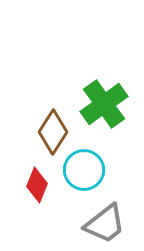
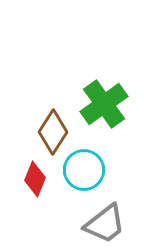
red diamond: moved 2 px left, 6 px up
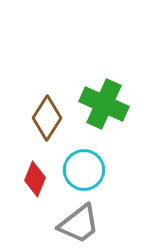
green cross: rotated 30 degrees counterclockwise
brown diamond: moved 6 px left, 14 px up
gray trapezoid: moved 26 px left
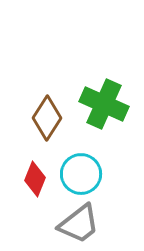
cyan circle: moved 3 px left, 4 px down
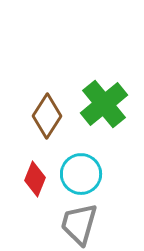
green cross: rotated 27 degrees clockwise
brown diamond: moved 2 px up
gray trapezoid: rotated 144 degrees clockwise
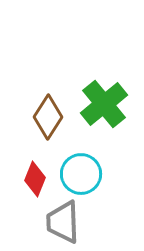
brown diamond: moved 1 px right, 1 px down
gray trapezoid: moved 16 px left, 2 px up; rotated 18 degrees counterclockwise
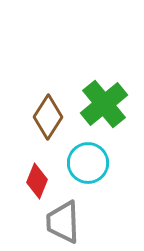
cyan circle: moved 7 px right, 11 px up
red diamond: moved 2 px right, 2 px down
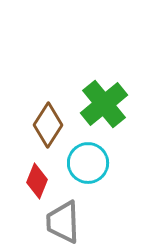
brown diamond: moved 8 px down
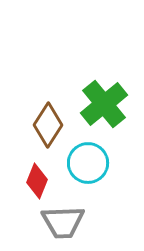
gray trapezoid: rotated 90 degrees counterclockwise
